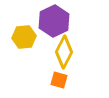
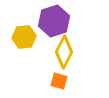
purple hexagon: rotated 8 degrees clockwise
orange square: moved 1 px down
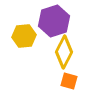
yellow hexagon: moved 1 px up
orange square: moved 10 px right
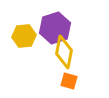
purple hexagon: moved 1 px right, 7 px down
yellow diamond: rotated 16 degrees counterclockwise
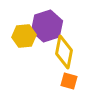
purple hexagon: moved 8 px left, 2 px up
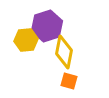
yellow hexagon: moved 2 px right, 4 px down
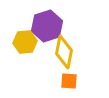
yellow hexagon: moved 1 px left, 2 px down
orange square: rotated 12 degrees counterclockwise
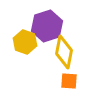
yellow hexagon: rotated 25 degrees clockwise
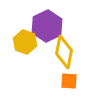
purple hexagon: rotated 8 degrees counterclockwise
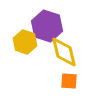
purple hexagon: rotated 16 degrees counterclockwise
yellow diamond: rotated 24 degrees counterclockwise
